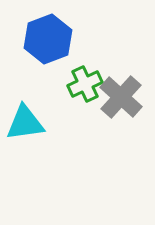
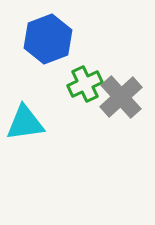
gray cross: rotated 6 degrees clockwise
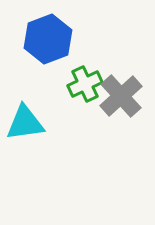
gray cross: moved 1 px up
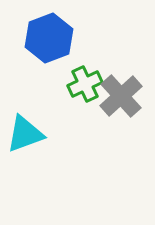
blue hexagon: moved 1 px right, 1 px up
cyan triangle: moved 11 px down; rotated 12 degrees counterclockwise
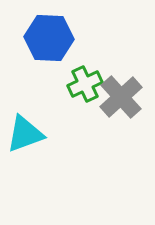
blue hexagon: rotated 24 degrees clockwise
gray cross: moved 1 px down
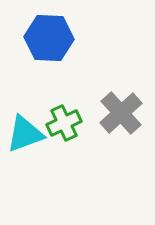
green cross: moved 21 px left, 39 px down
gray cross: moved 16 px down
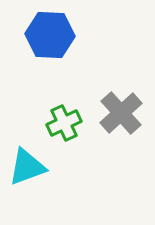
blue hexagon: moved 1 px right, 3 px up
cyan triangle: moved 2 px right, 33 px down
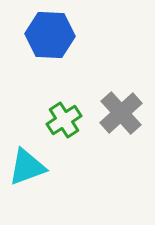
green cross: moved 3 px up; rotated 8 degrees counterclockwise
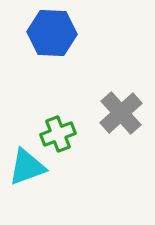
blue hexagon: moved 2 px right, 2 px up
green cross: moved 6 px left, 14 px down; rotated 12 degrees clockwise
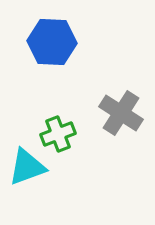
blue hexagon: moved 9 px down
gray cross: rotated 15 degrees counterclockwise
